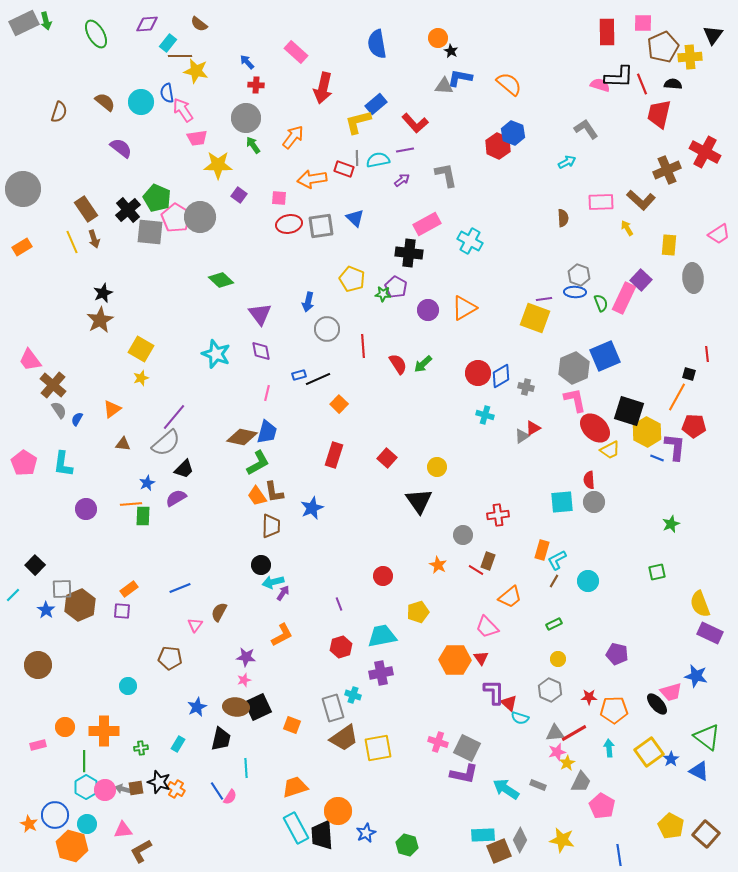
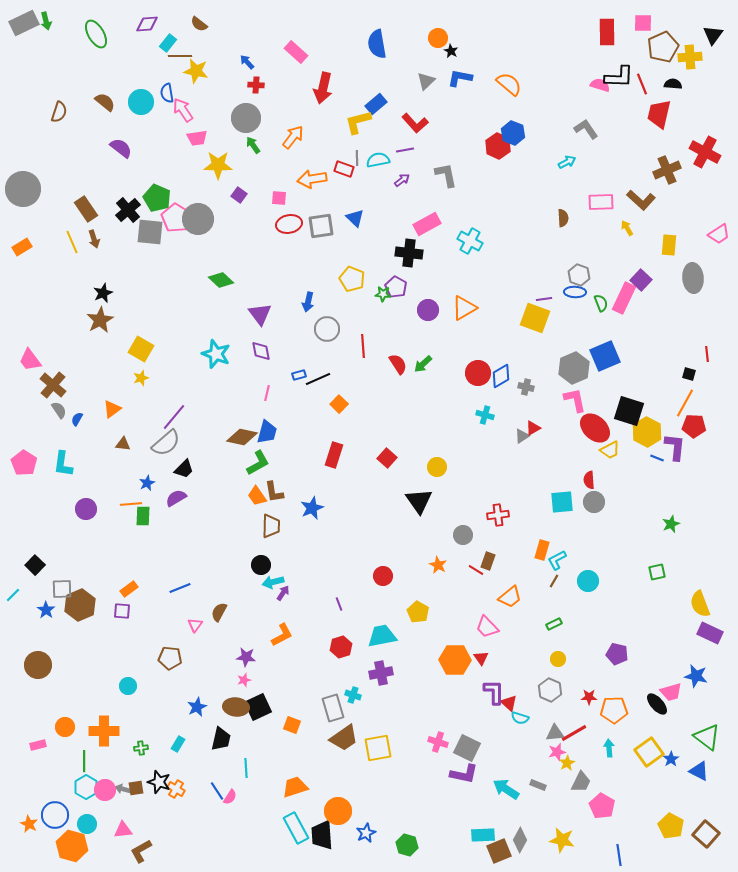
gray triangle at (444, 86): moved 18 px left, 5 px up; rotated 48 degrees counterclockwise
gray circle at (200, 217): moved 2 px left, 2 px down
orange line at (677, 397): moved 8 px right, 6 px down
yellow pentagon at (418, 612): rotated 25 degrees counterclockwise
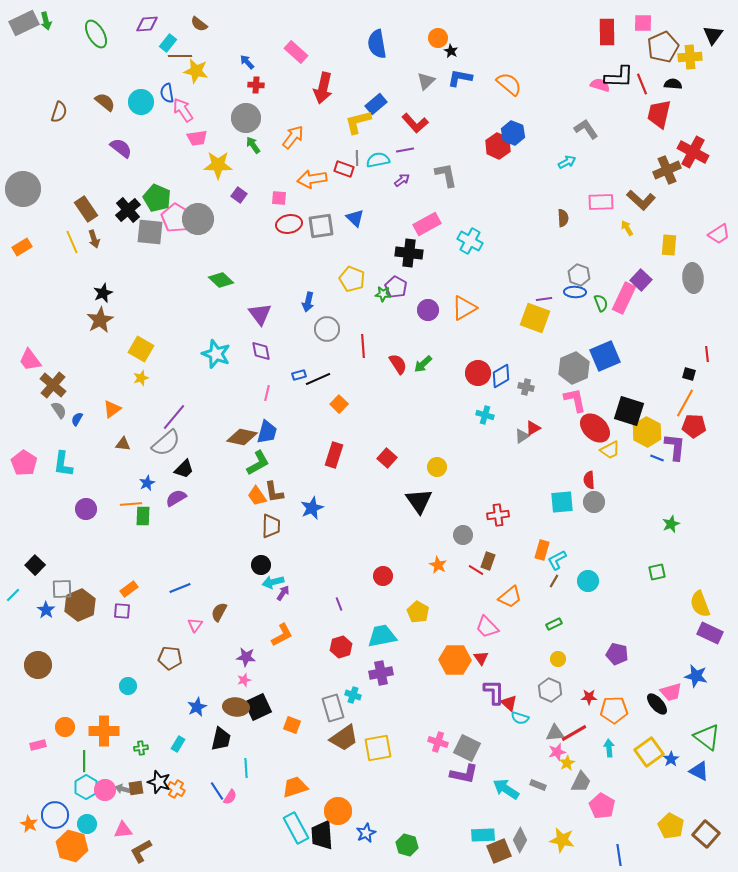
red cross at (705, 152): moved 12 px left
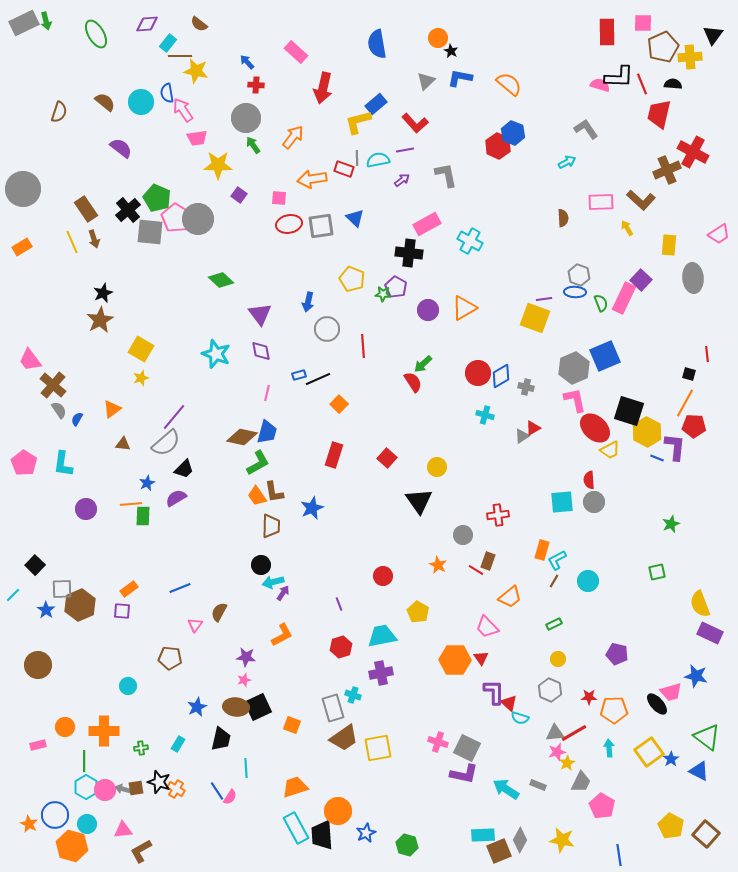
red semicircle at (398, 364): moved 15 px right, 18 px down
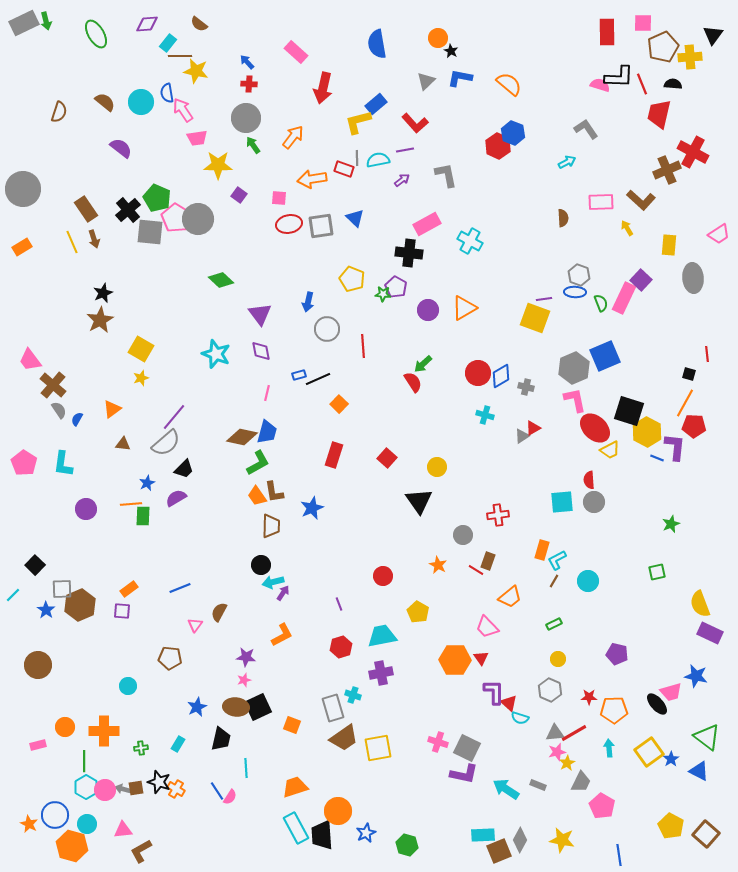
red cross at (256, 85): moved 7 px left, 1 px up
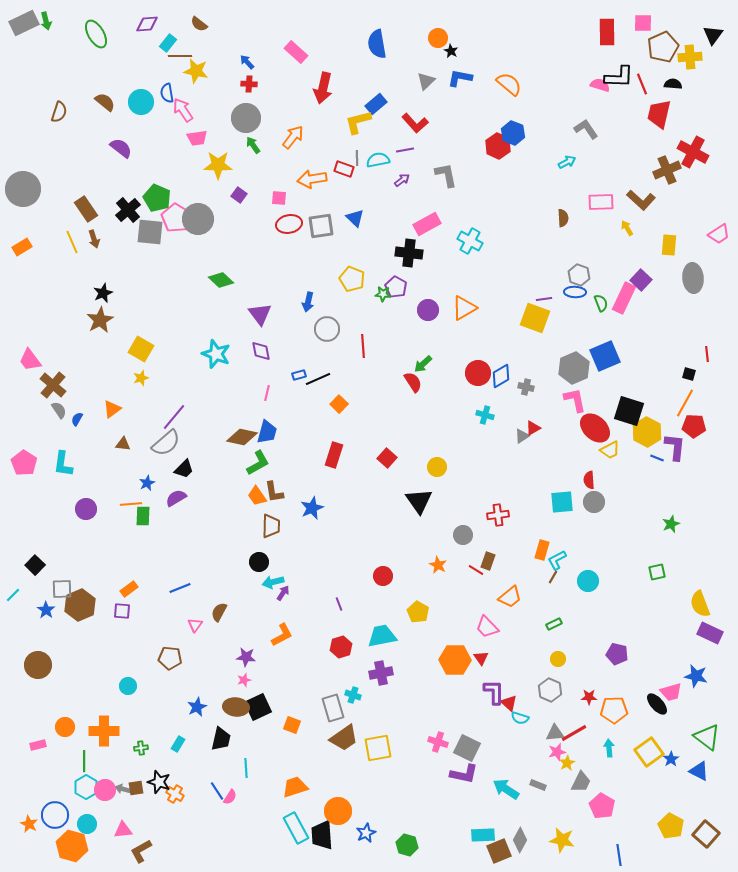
black circle at (261, 565): moved 2 px left, 3 px up
brown line at (554, 581): moved 1 px left, 4 px up
orange cross at (176, 789): moved 1 px left, 5 px down
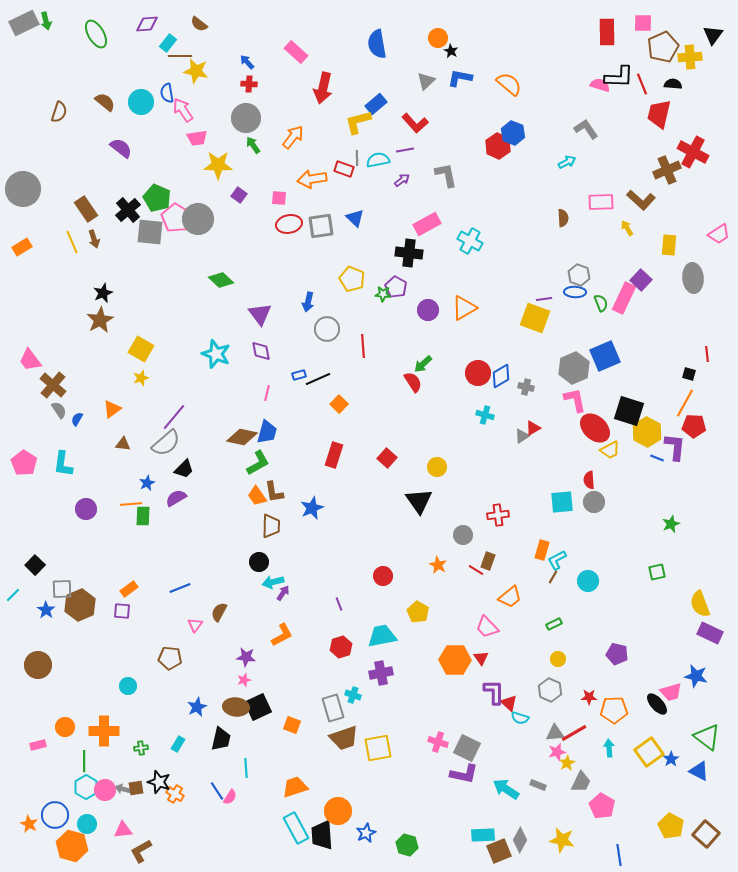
brown trapezoid at (344, 738): rotated 16 degrees clockwise
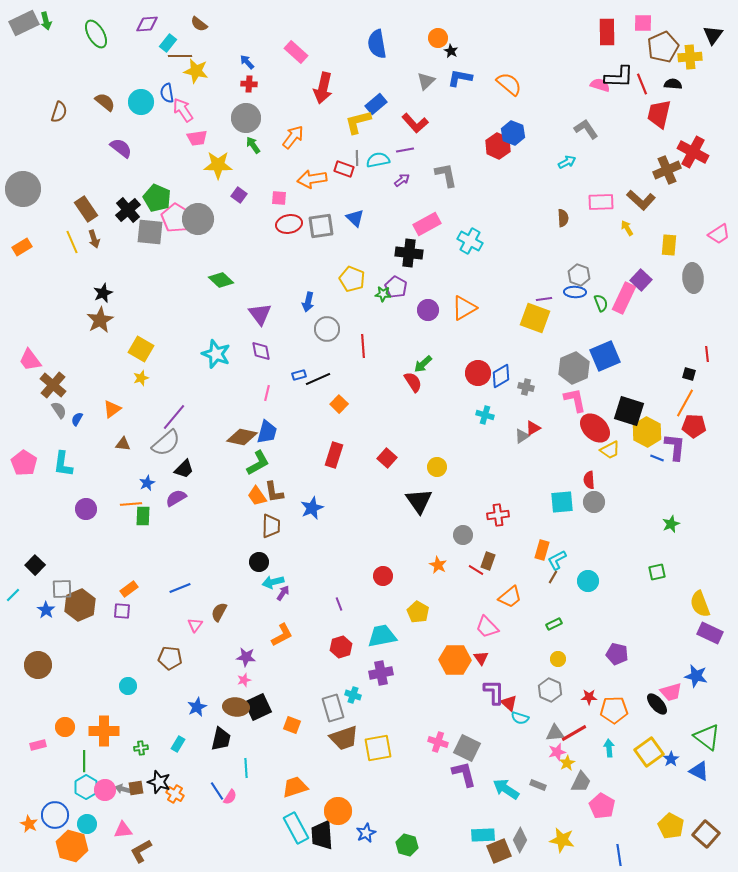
purple L-shape at (464, 774): rotated 116 degrees counterclockwise
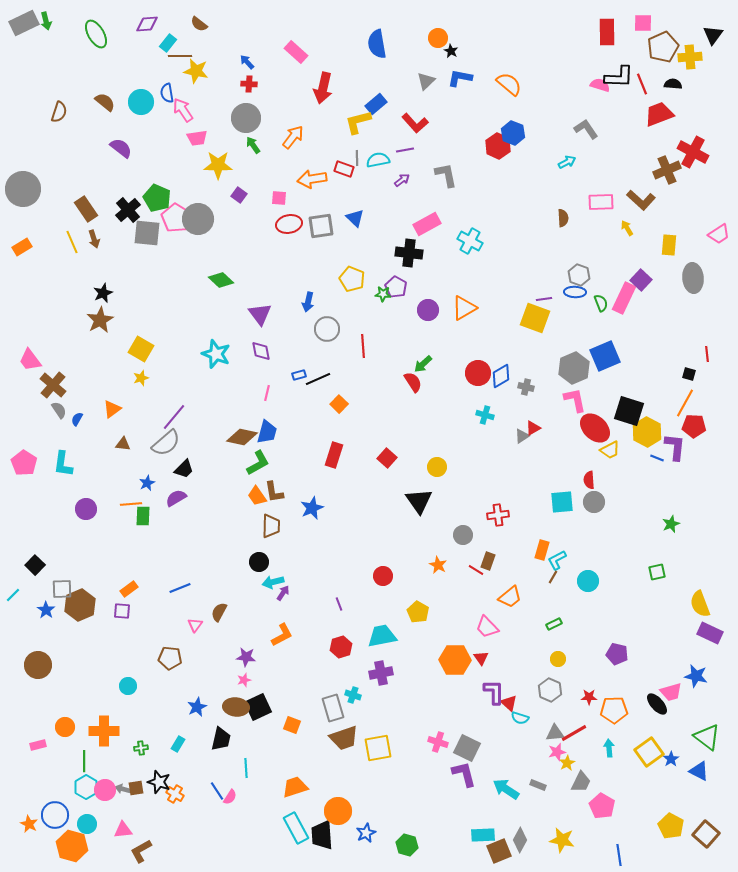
red trapezoid at (659, 114): rotated 56 degrees clockwise
gray square at (150, 232): moved 3 px left, 1 px down
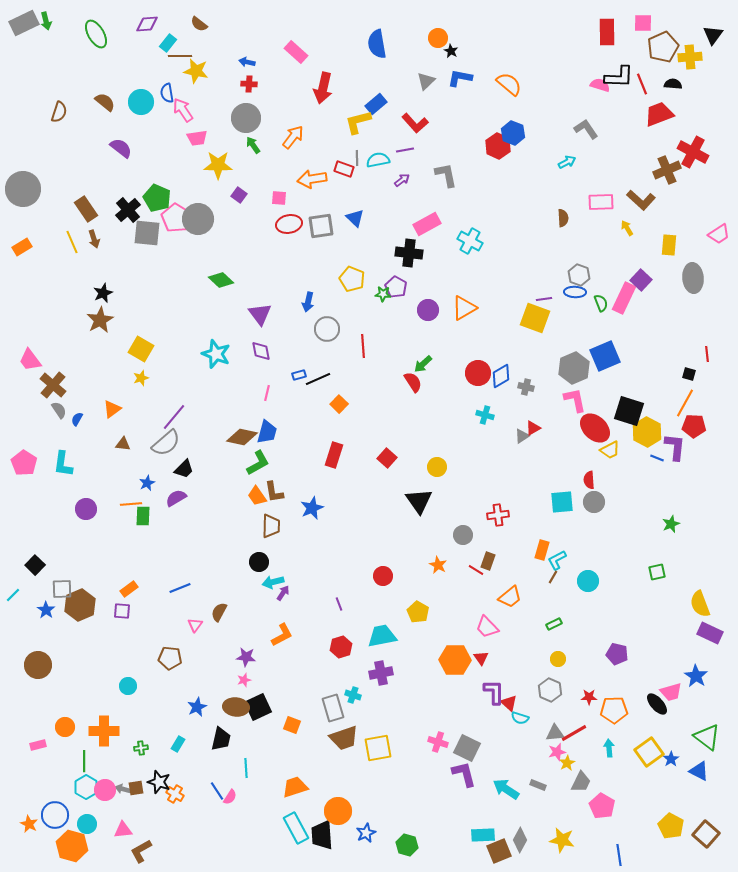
blue arrow at (247, 62): rotated 35 degrees counterclockwise
blue star at (696, 676): rotated 20 degrees clockwise
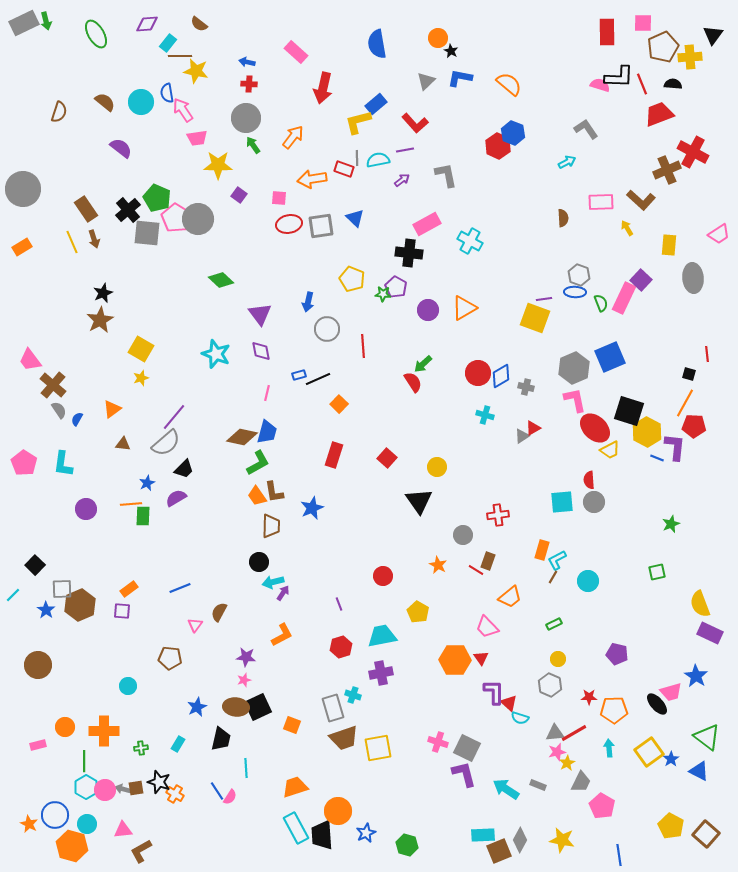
blue square at (605, 356): moved 5 px right, 1 px down
gray hexagon at (550, 690): moved 5 px up
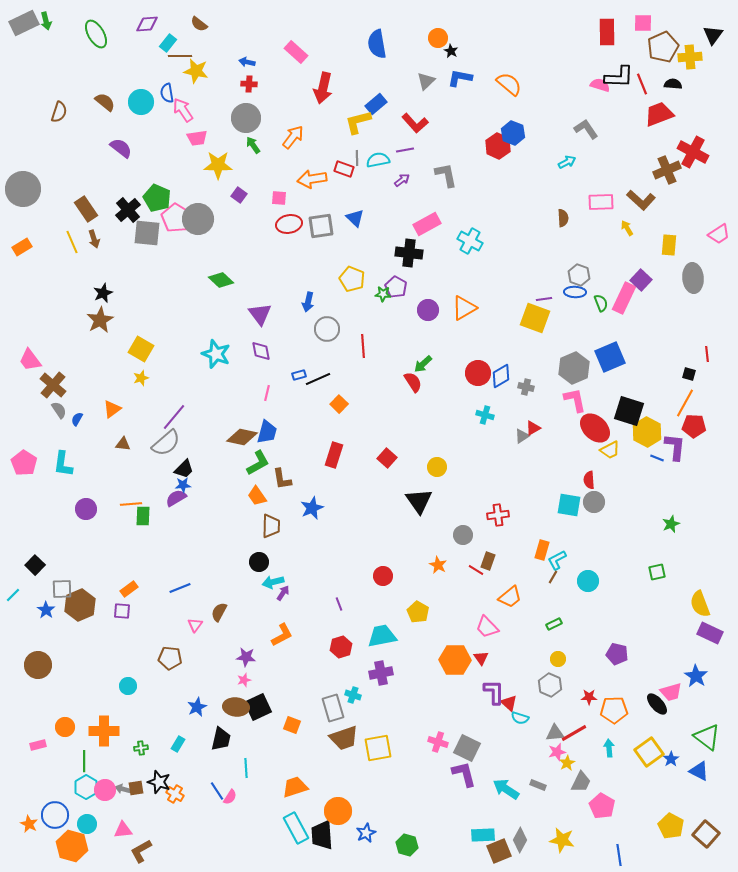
blue star at (147, 483): moved 36 px right, 2 px down; rotated 21 degrees clockwise
brown L-shape at (274, 492): moved 8 px right, 13 px up
cyan square at (562, 502): moved 7 px right, 3 px down; rotated 15 degrees clockwise
